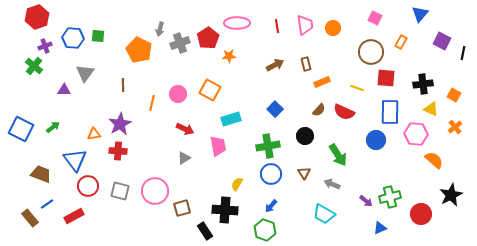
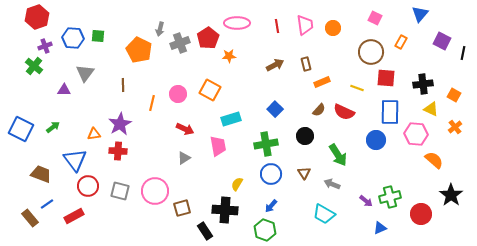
green cross at (268, 146): moved 2 px left, 2 px up
black star at (451, 195): rotated 10 degrees counterclockwise
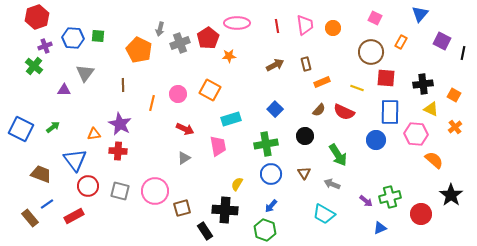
purple star at (120, 124): rotated 15 degrees counterclockwise
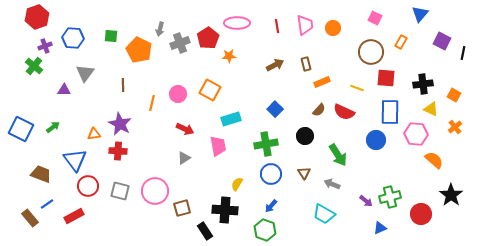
green square at (98, 36): moved 13 px right
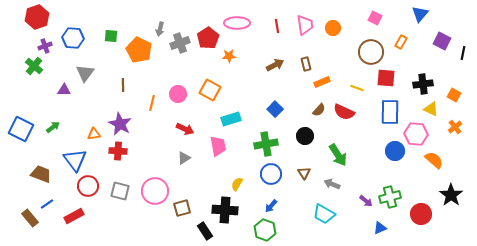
blue circle at (376, 140): moved 19 px right, 11 px down
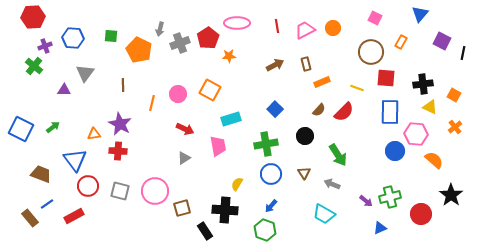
red hexagon at (37, 17): moved 4 px left; rotated 15 degrees clockwise
pink trapezoid at (305, 25): moved 5 px down; rotated 110 degrees counterclockwise
yellow triangle at (431, 109): moved 1 px left, 2 px up
red semicircle at (344, 112): rotated 70 degrees counterclockwise
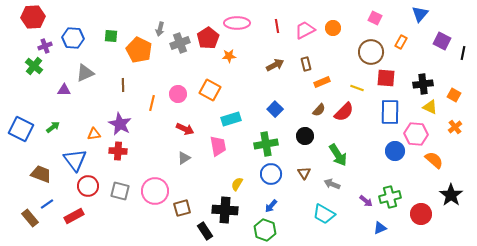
gray triangle at (85, 73): rotated 30 degrees clockwise
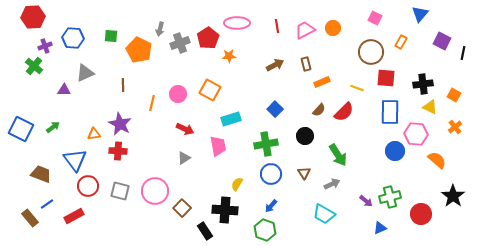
orange semicircle at (434, 160): moved 3 px right
gray arrow at (332, 184): rotated 133 degrees clockwise
black star at (451, 195): moved 2 px right, 1 px down
brown square at (182, 208): rotated 30 degrees counterclockwise
